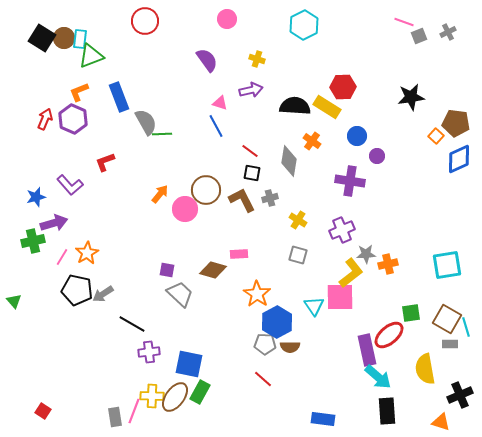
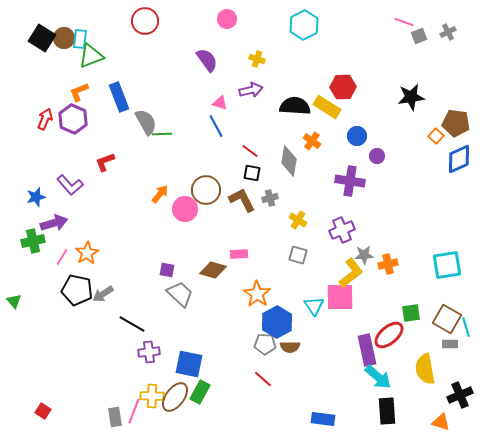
gray star at (366, 254): moved 2 px left, 1 px down
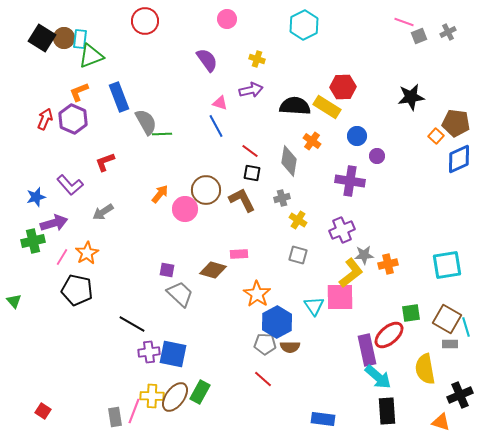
gray cross at (270, 198): moved 12 px right
gray arrow at (103, 294): moved 82 px up
blue square at (189, 364): moved 16 px left, 10 px up
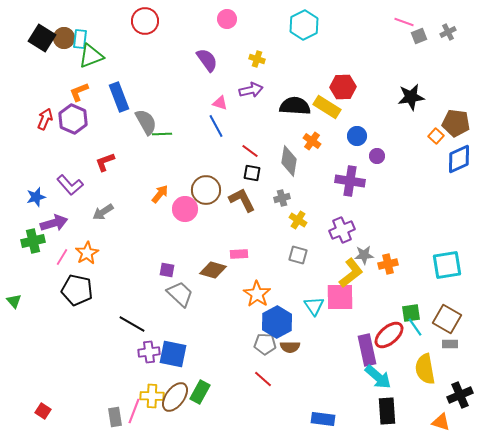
cyan line at (466, 327): moved 51 px left; rotated 18 degrees counterclockwise
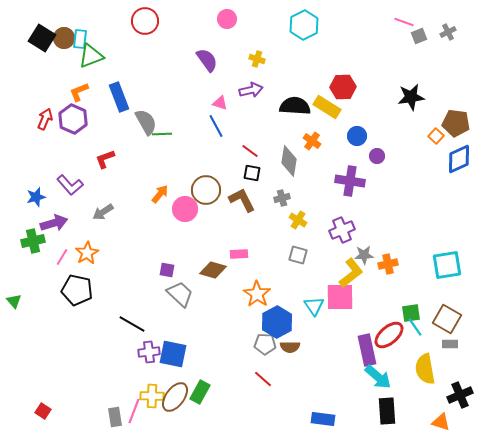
red L-shape at (105, 162): moved 3 px up
